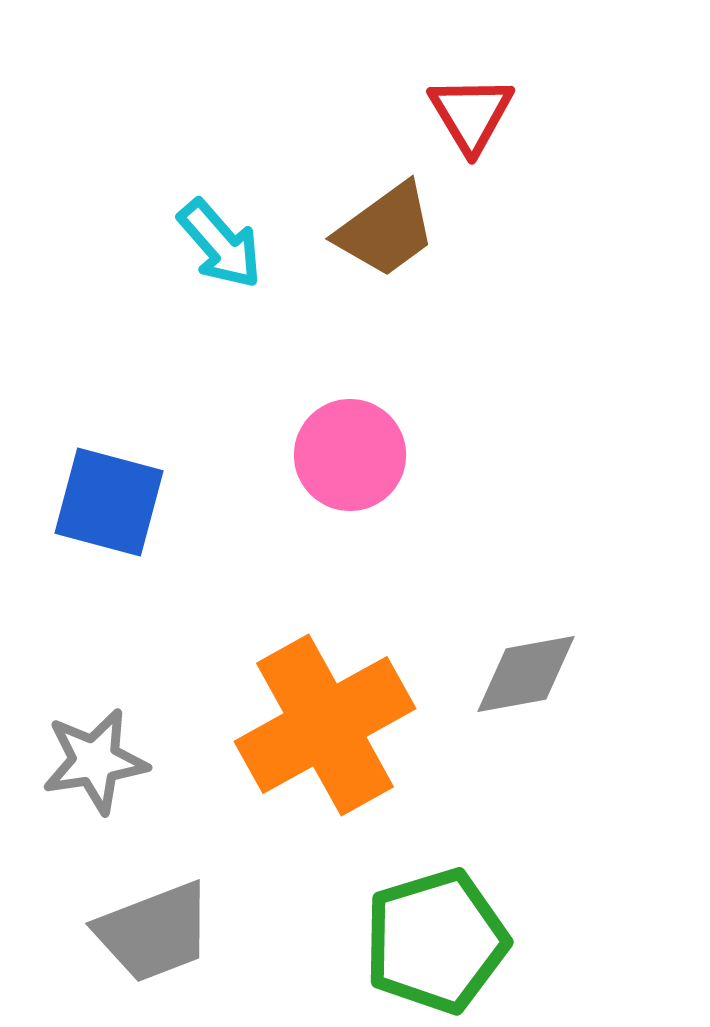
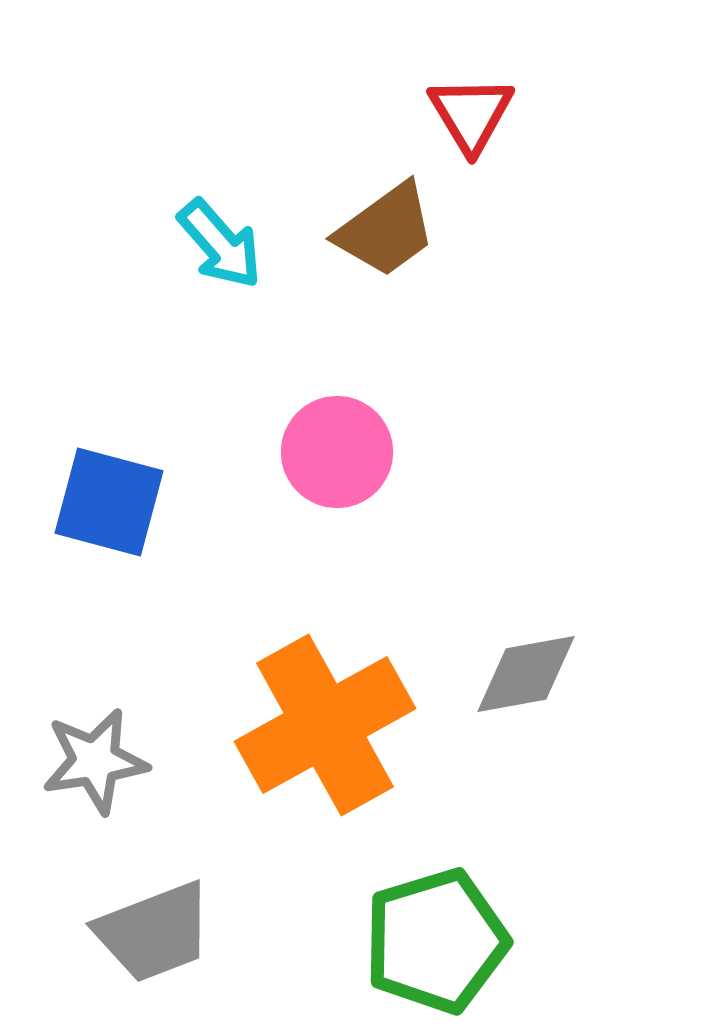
pink circle: moved 13 px left, 3 px up
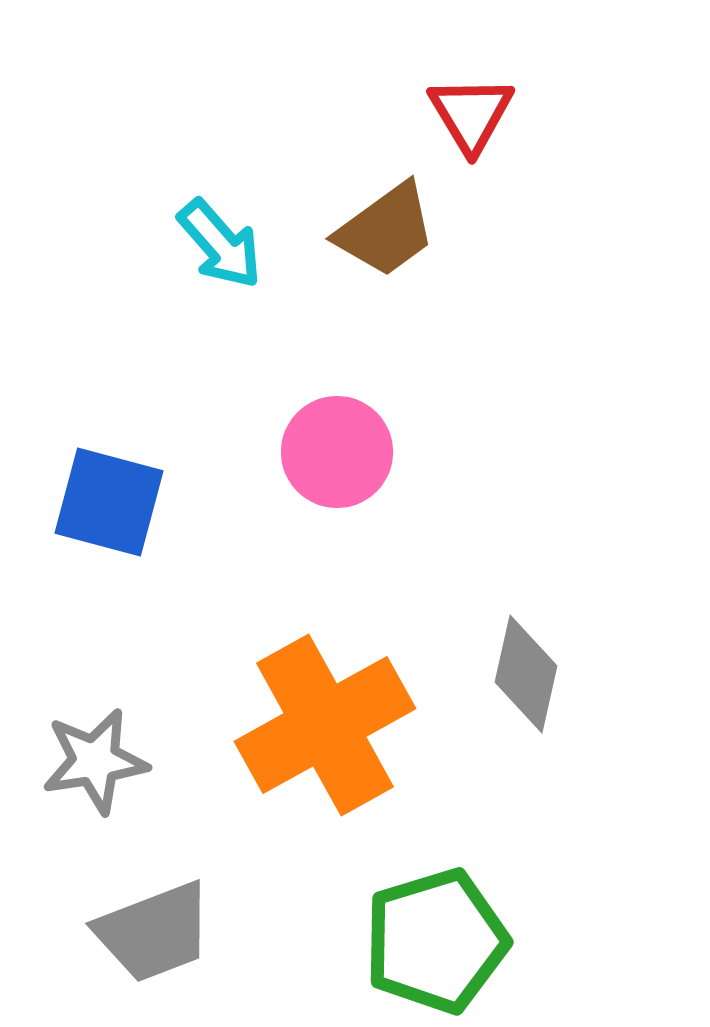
gray diamond: rotated 67 degrees counterclockwise
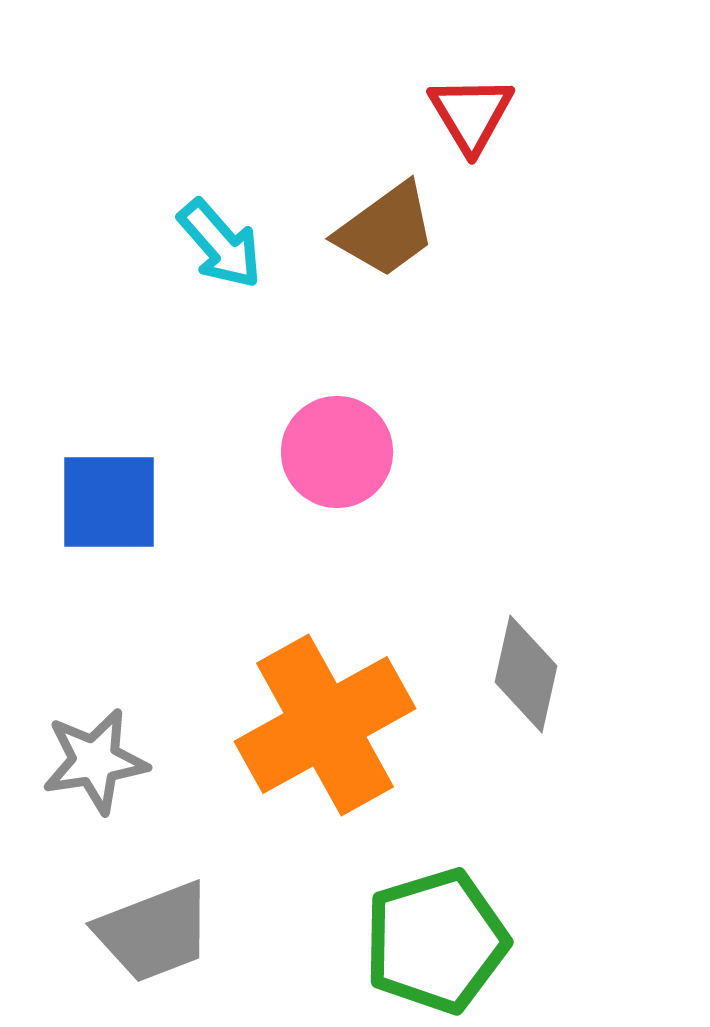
blue square: rotated 15 degrees counterclockwise
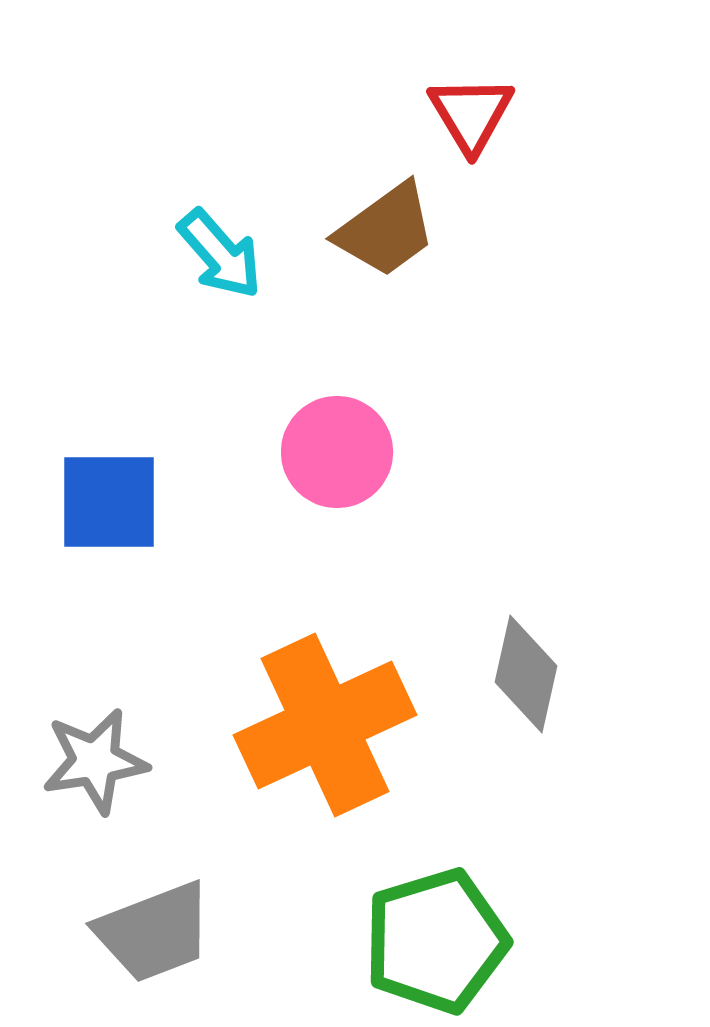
cyan arrow: moved 10 px down
orange cross: rotated 4 degrees clockwise
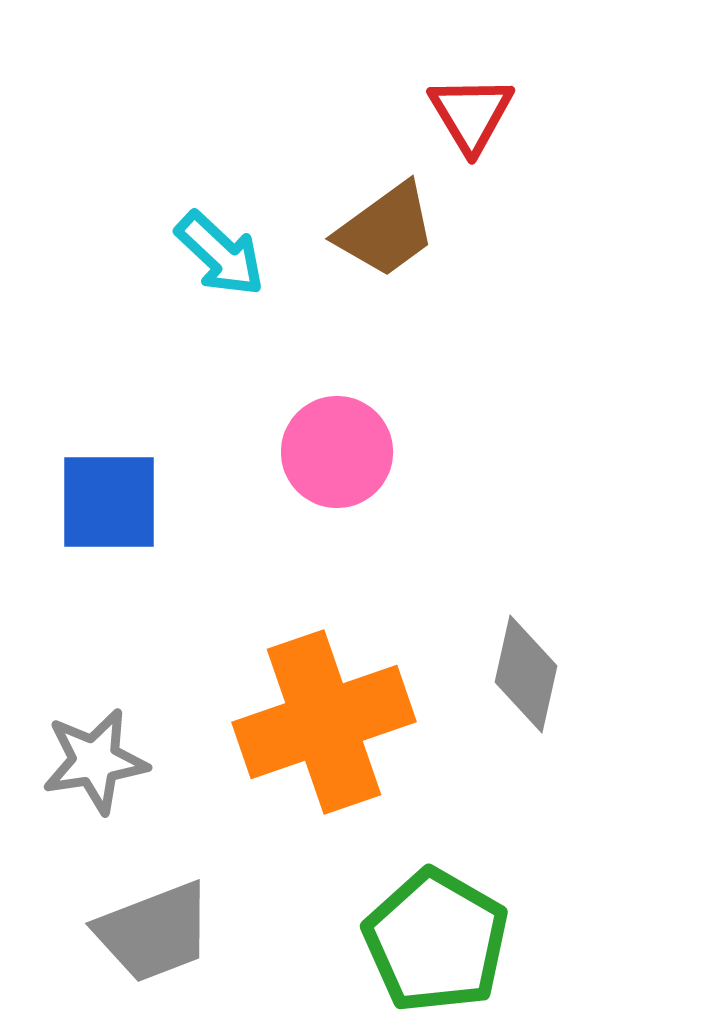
cyan arrow: rotated 6 degrees counterclockwise
orange cross: moved 1 px left, 3 px up; rotated 6 degrees clockwise
green pentagon: rotated 25 degrees counterclockwise
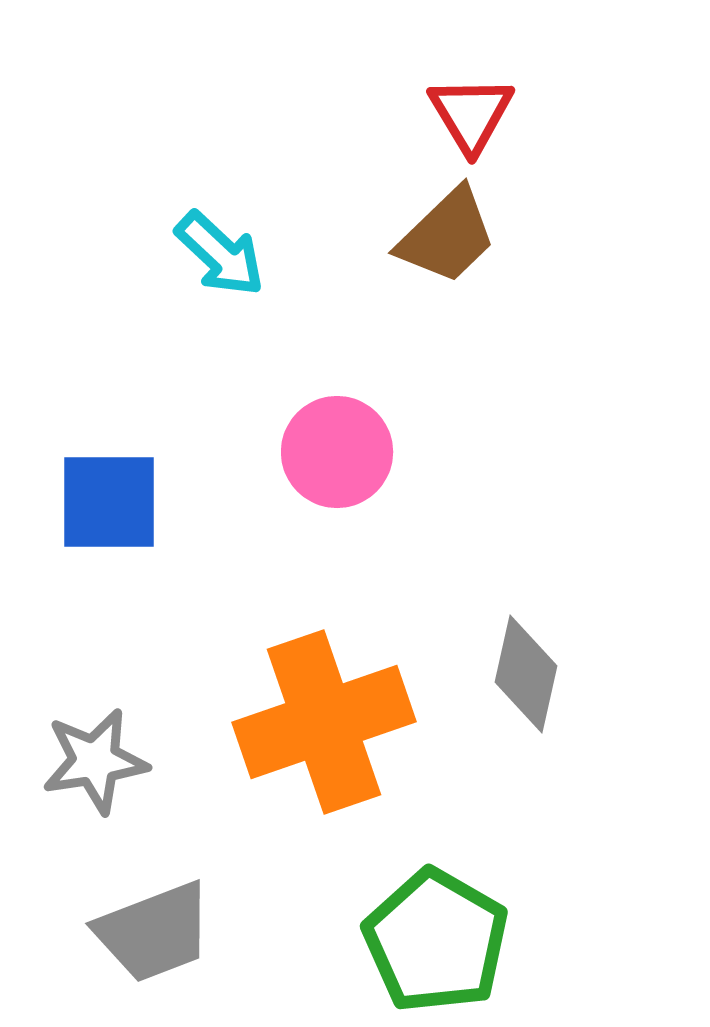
brown trapezoid: moved 61 px right, 6 px down; rotated 8 degrees counterclockwise
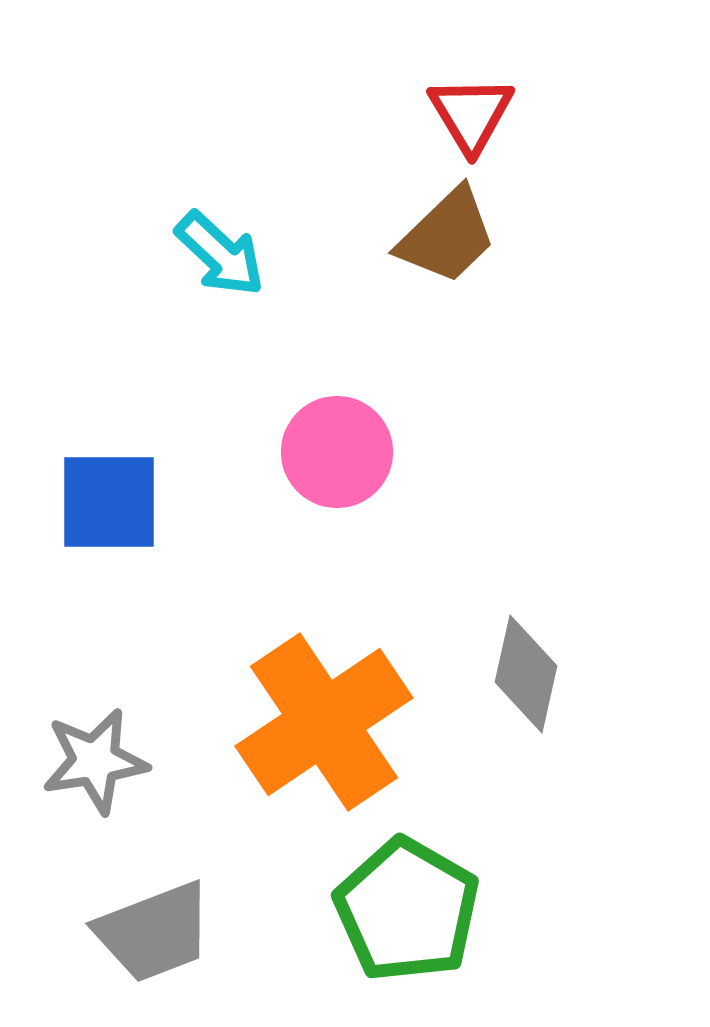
orange cross: rotated 15 degrees counterclockwise
green pentagon: moved 29 px left, 31 px up
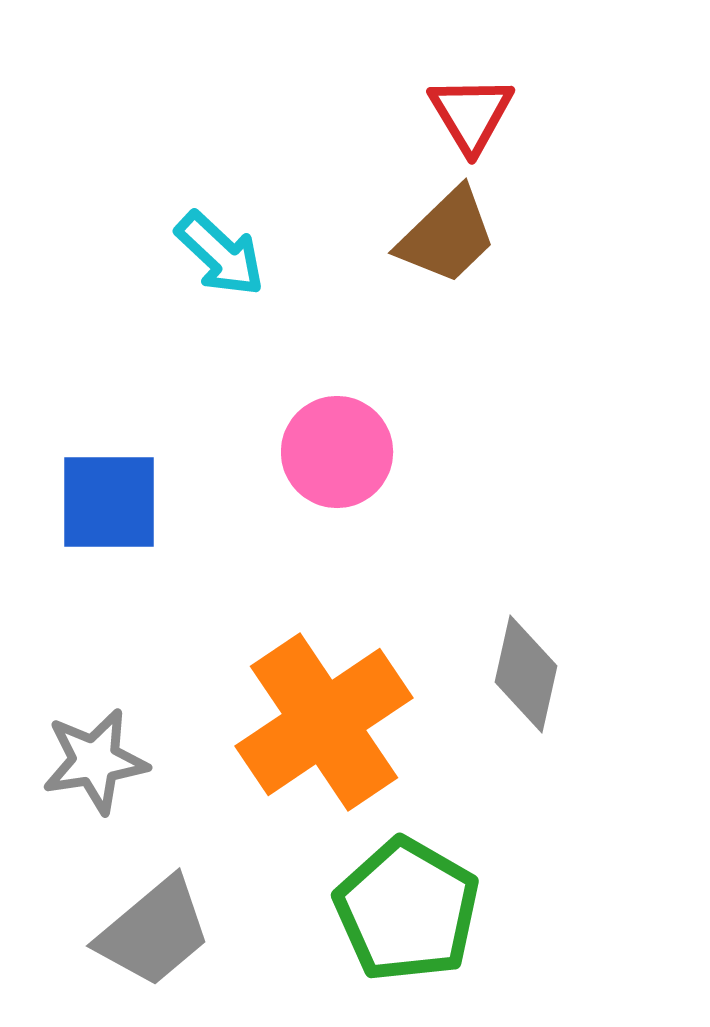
gray trapezoid: rotated 19 degrees counterclockwise
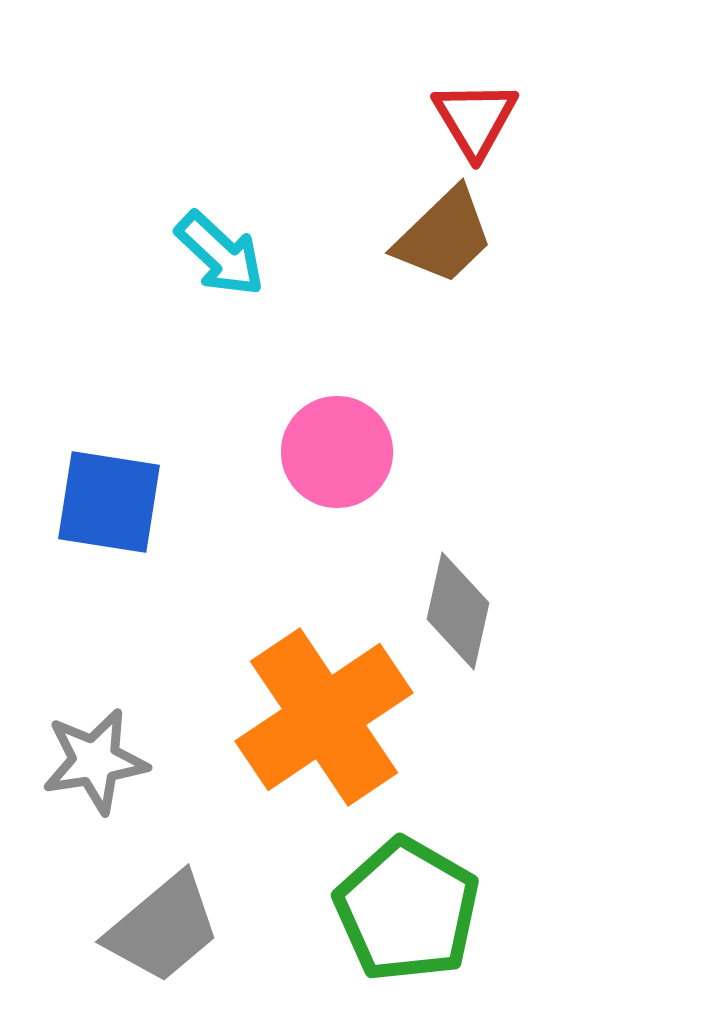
red triangle: moved 4 px right, 5 px down
brown trapezoid: moved 3 px left
blue square: rotated 9 degrees clockwise
gray diamond: moved 68 px left, 63 px up
orange cross: moved 5 px up
gray trapezoid: moved 9 px right, 4 px up
